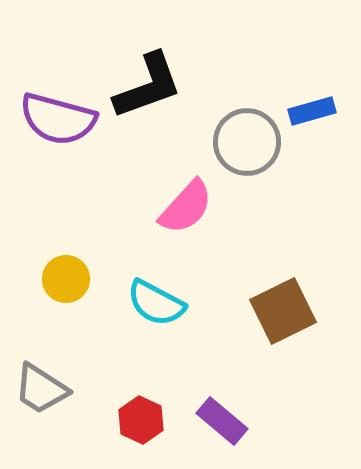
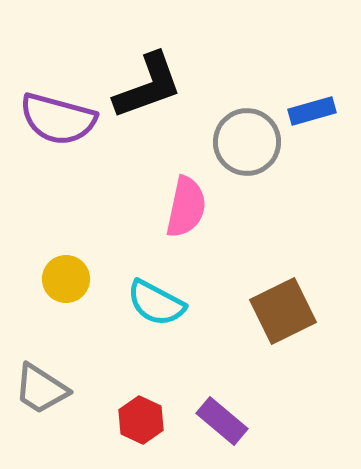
pink semicircle: rotated 30 degrees counterclockwise
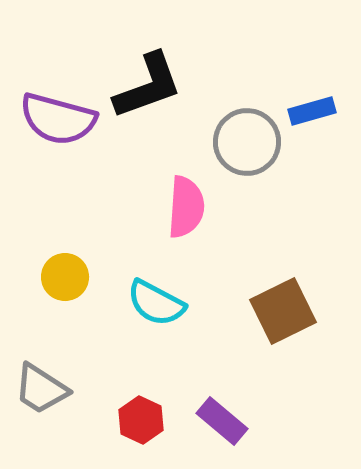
pink semicircle: rotated 8 degrees counterclockwise
yellow circle: moved 1 px left, 2 px up
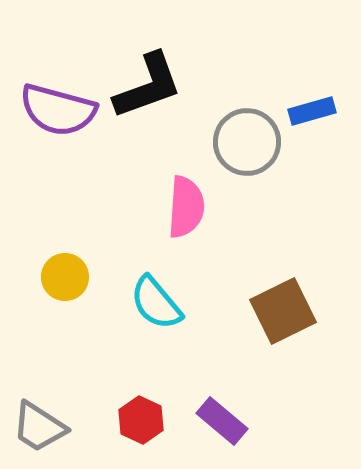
purple semicircle: moved 9 px up
cyan semicircle: rotated 22 degrees clockwise
gray trapezoid: moved 2 px left, 38 px down
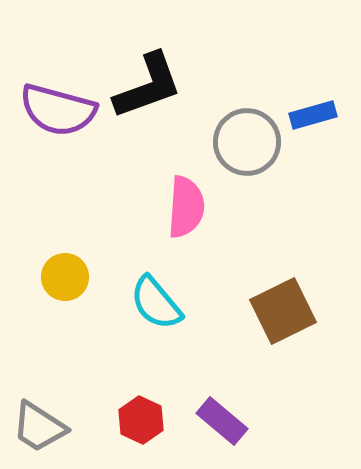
blue rectangle: moved 1 px right, 4 px down
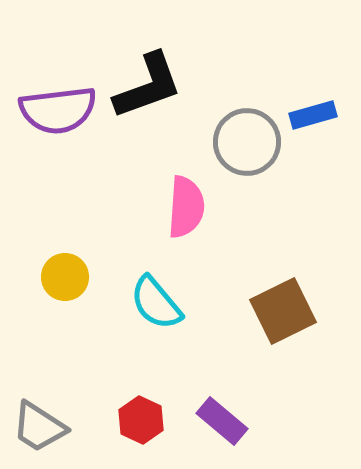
purple semicircle: rotated 22 degrees counterclockwise
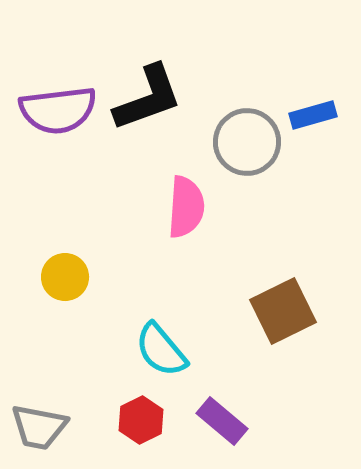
black L-shape: moved 12 px down
cyan semicircle: moved 5 px right, 47 px down
red hexagon: rotated 9 degrees clockwise
gray trapezoid: rotated 22 degrees counterclockwise
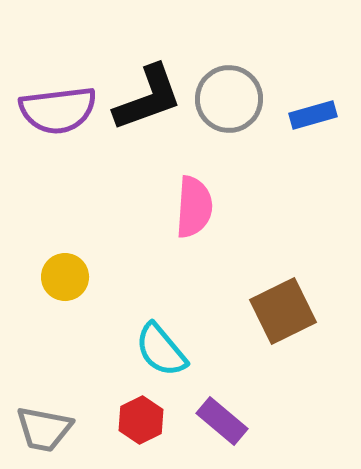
gray circle: moved 18 px left, 43 px up
pink semicircle: moved 8 px right
gray trapezoid: moved 5 px right, 2 px down
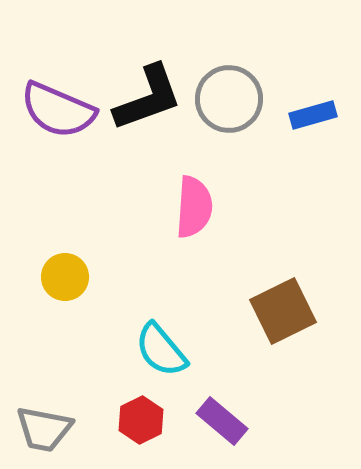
purple semicircle: rotated 30 degrees clockwise
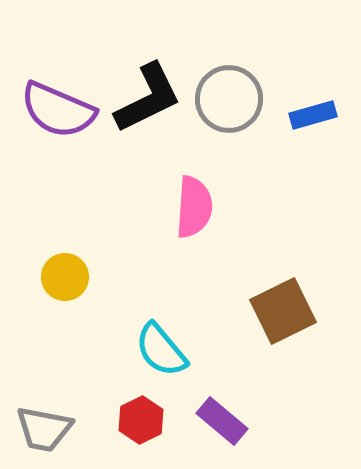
black L-shape: rotated 6 degrees counterclockwise
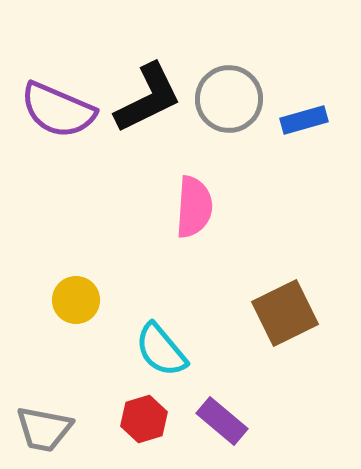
blue rectangle: moved 9 px left, 5 px down
yellow circle: moved 11 px right, 23 px down
brown square: moved 2 px right, 2 px down
red hexagon: moved 3 px right, 1 px up; rotated 9 degrees clockwise
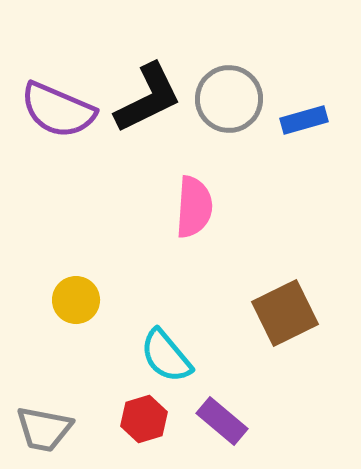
cyan semicircle: moved 5 px right, 6 px down
